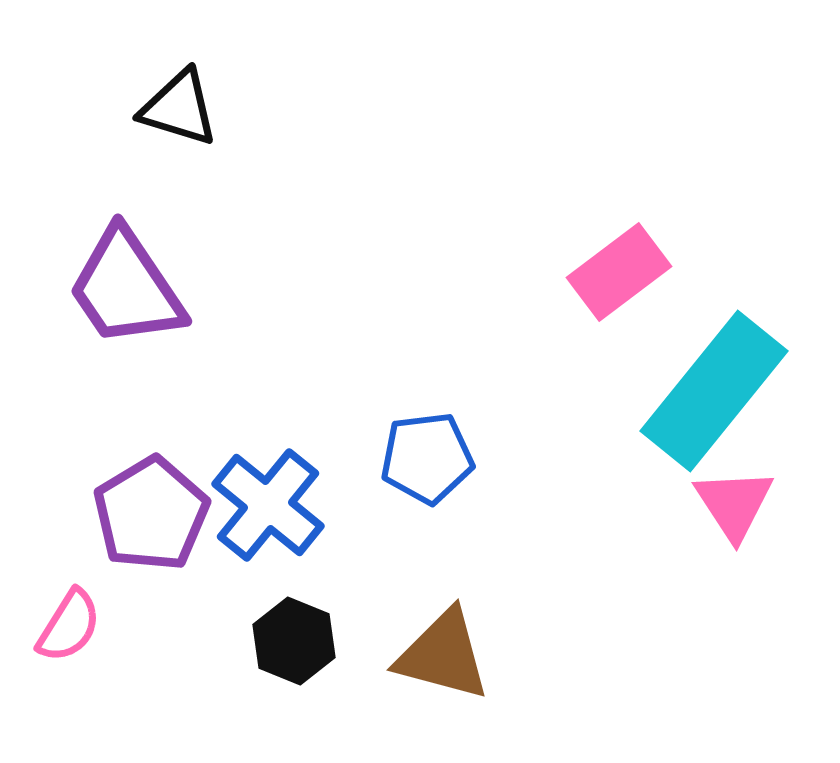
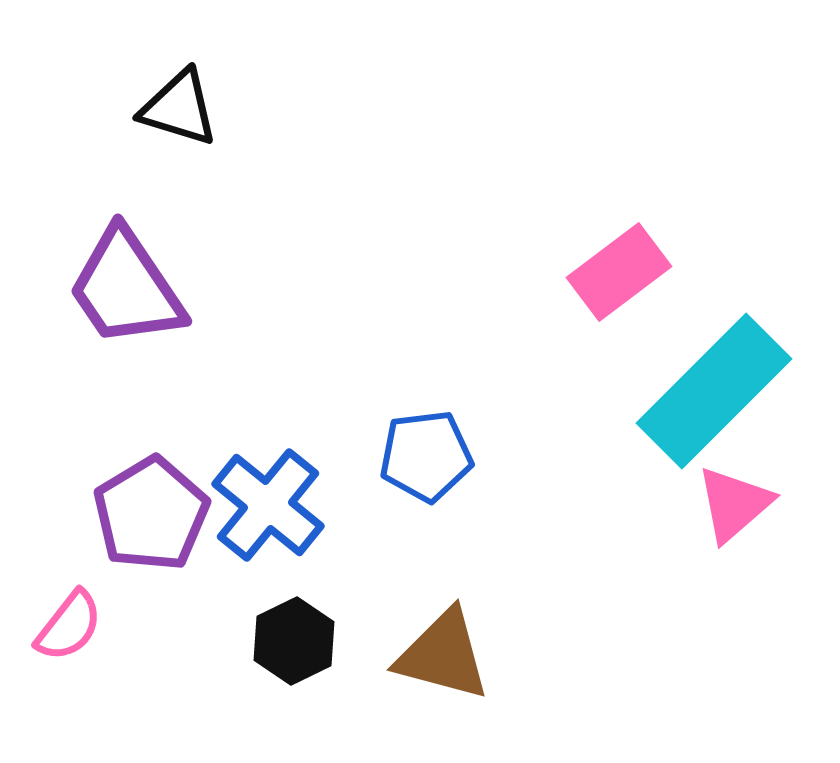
cyan rectangle: rotated 6 degrees clockwise
blue pentagon: moved 1 px left, 2 px up
pink triangle: rotated 22 degrees clockwise
pink semicircle: rotated 6 degrees clockwise
black hexagon: rotated 12 degrees clockwise
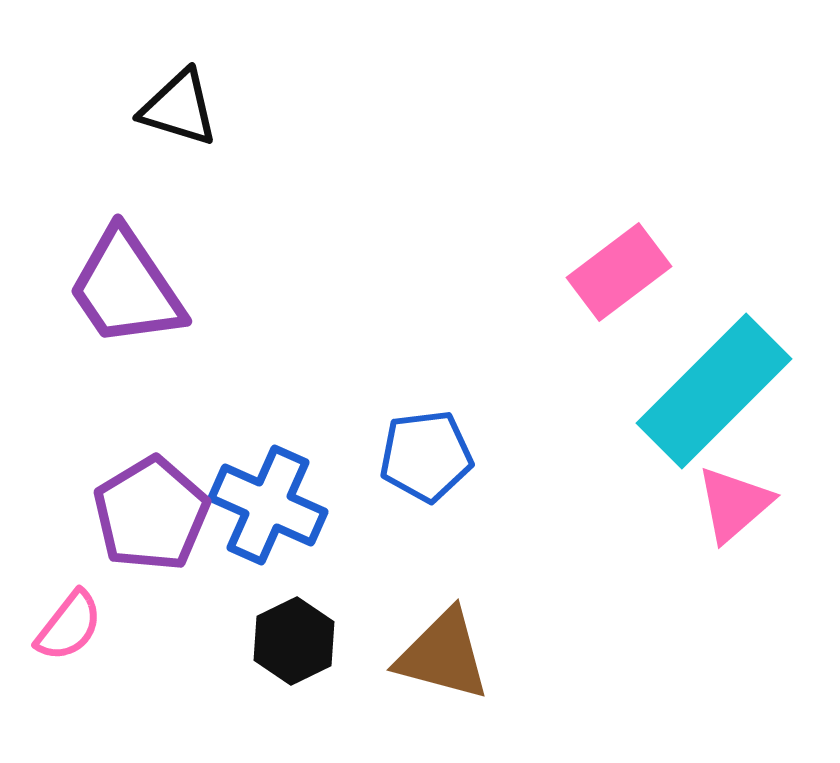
blue cross: rotated 15 degrees counterclockwise
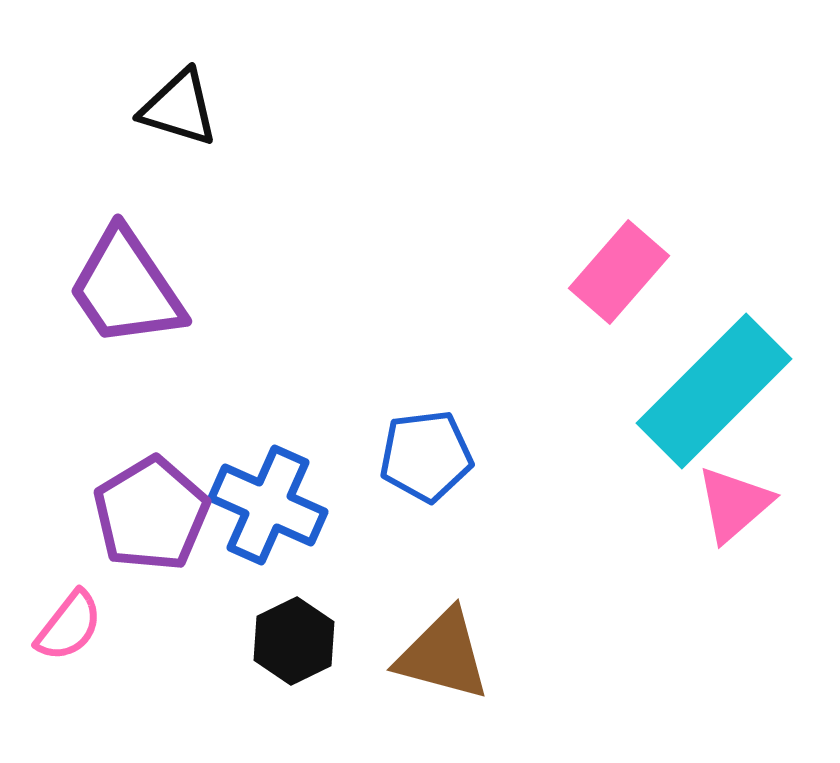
pink rectangle: rotated 12 degrees counterclockwise
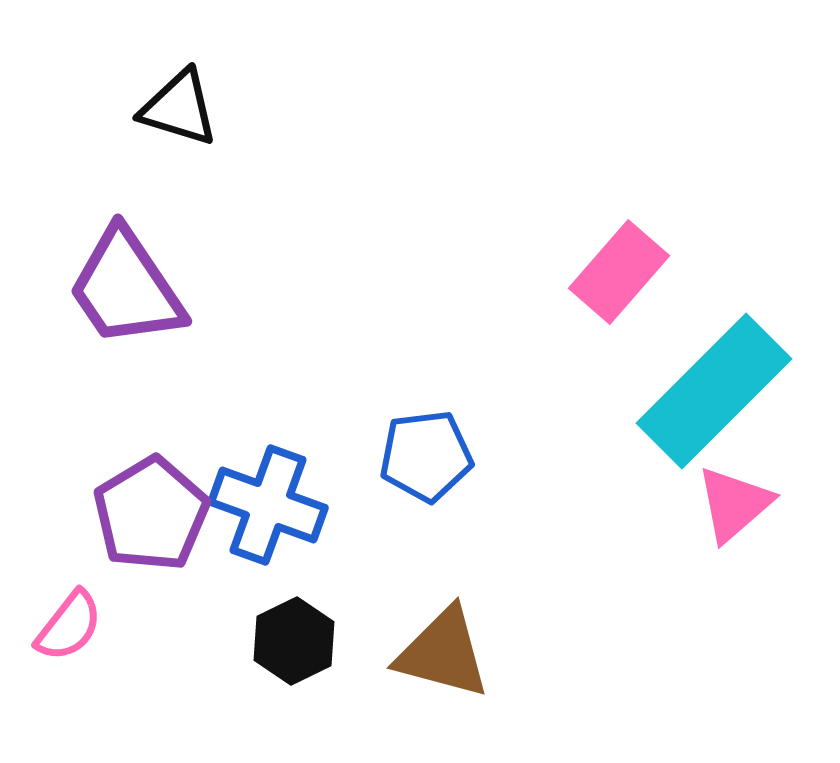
blue cross: rotated 4 degrees counterclockwise
brown triangle: moved 2 px up
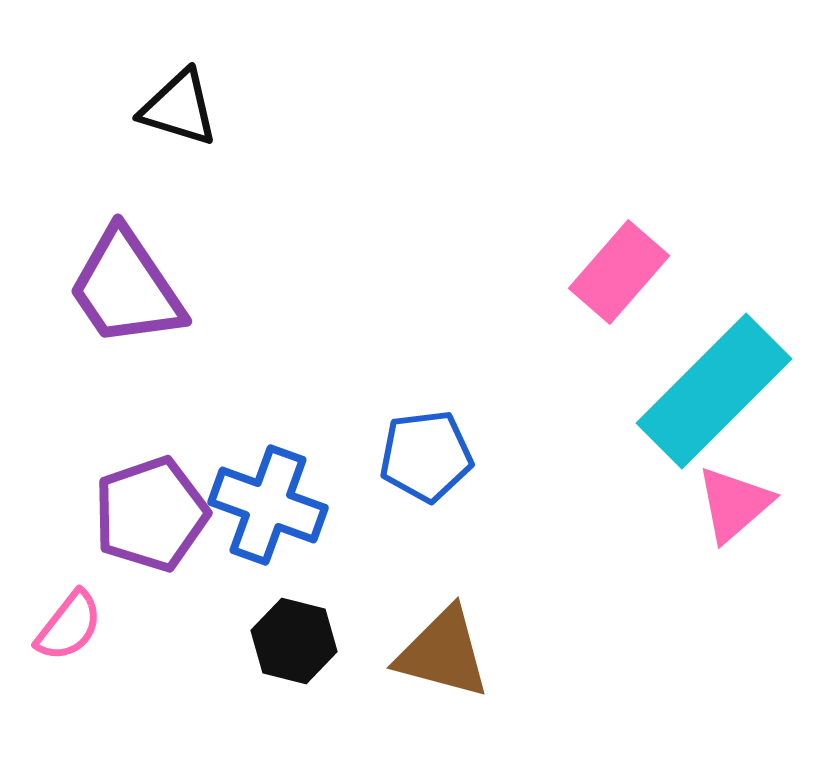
purple pentagon: rotated 12 degrees clockwise
black hexagon: rotated 20 degrees counterclockwise
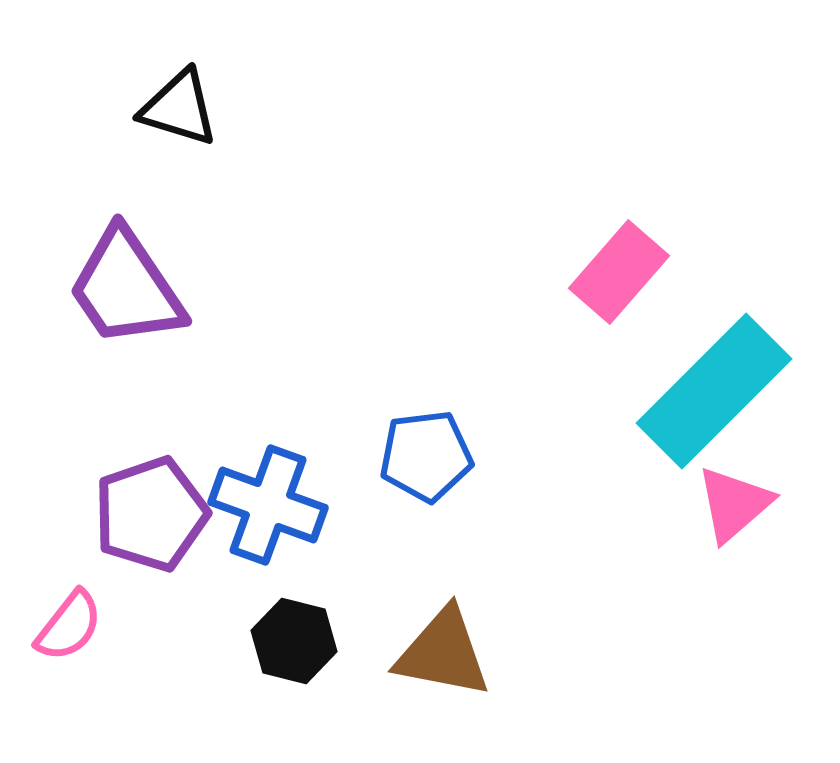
brown triangle: rotated 4 degrees counterclockwise
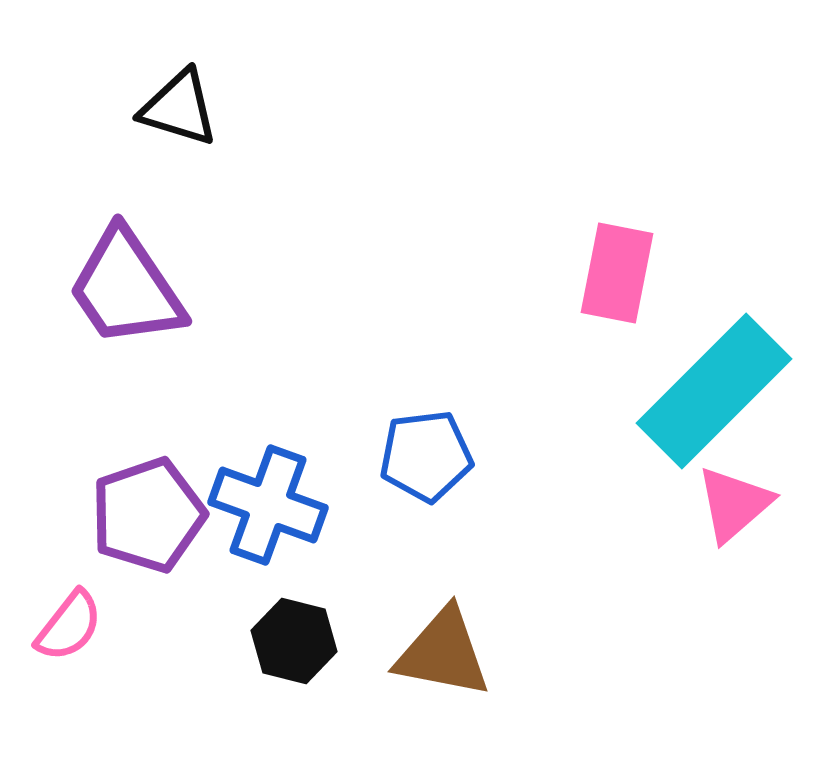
pink rectangle: moved 2 px left, 1 px down; rotated 30 degrees counterclockwise
purple pentagon: moved 3 px left, 1 px down
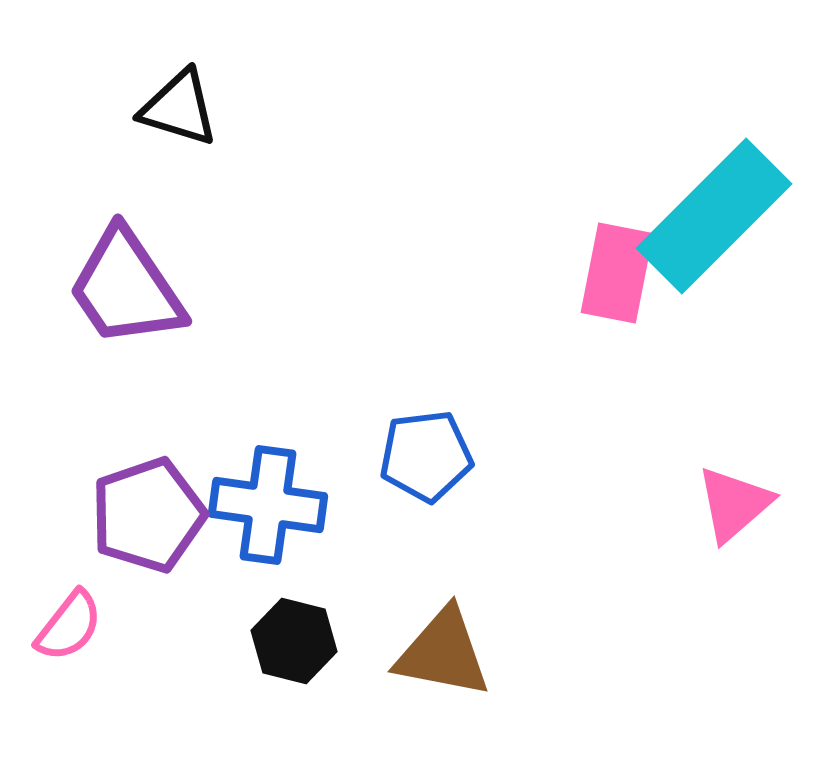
cyan rectangle: moved 175 px up
blue cross: rotated 12 degrees counterclockwise
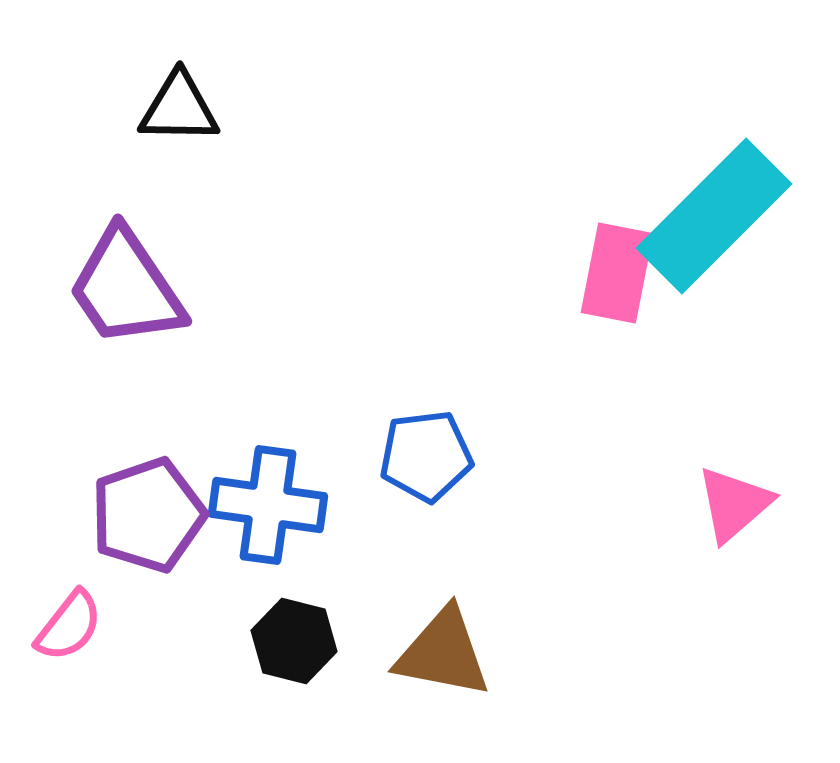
black triangle: rotated 16 degrees counterclockwise
